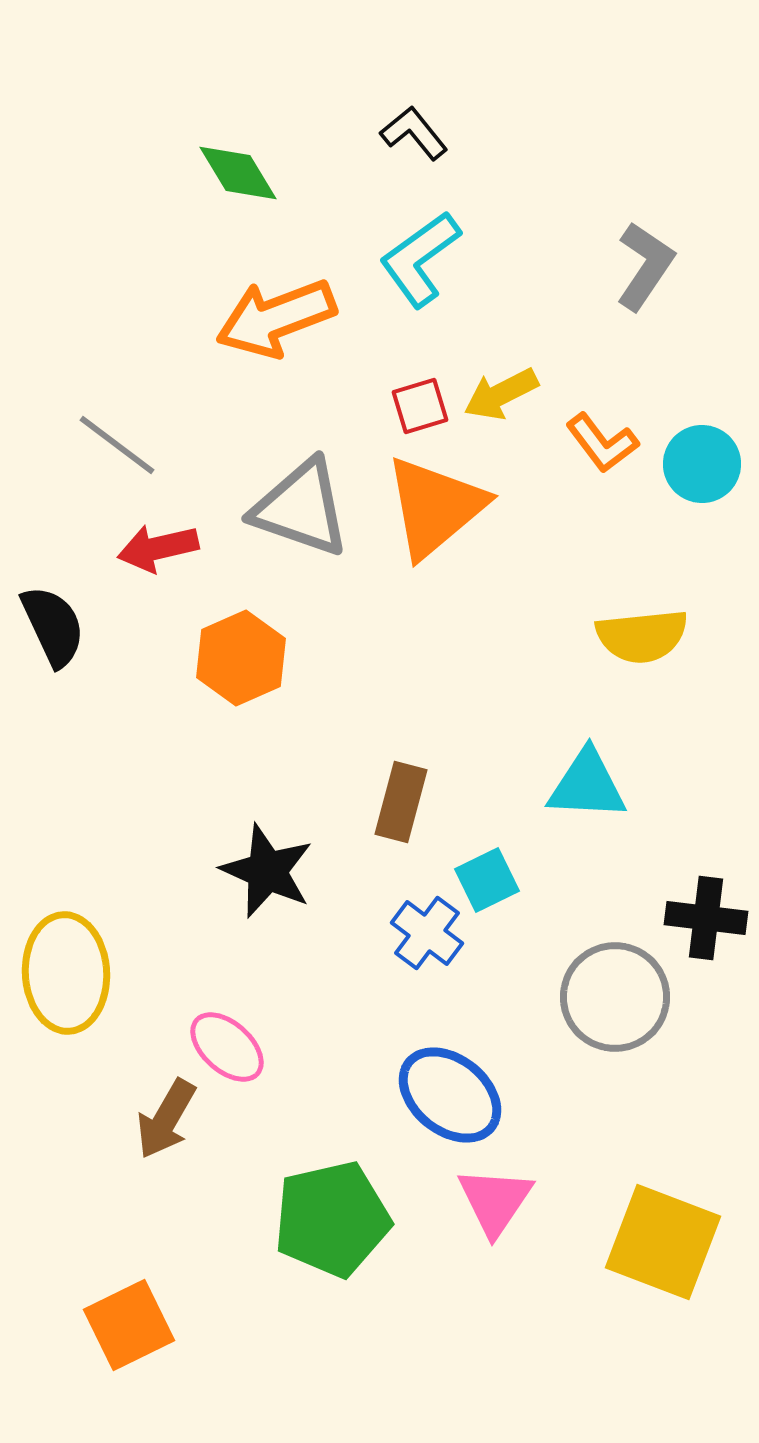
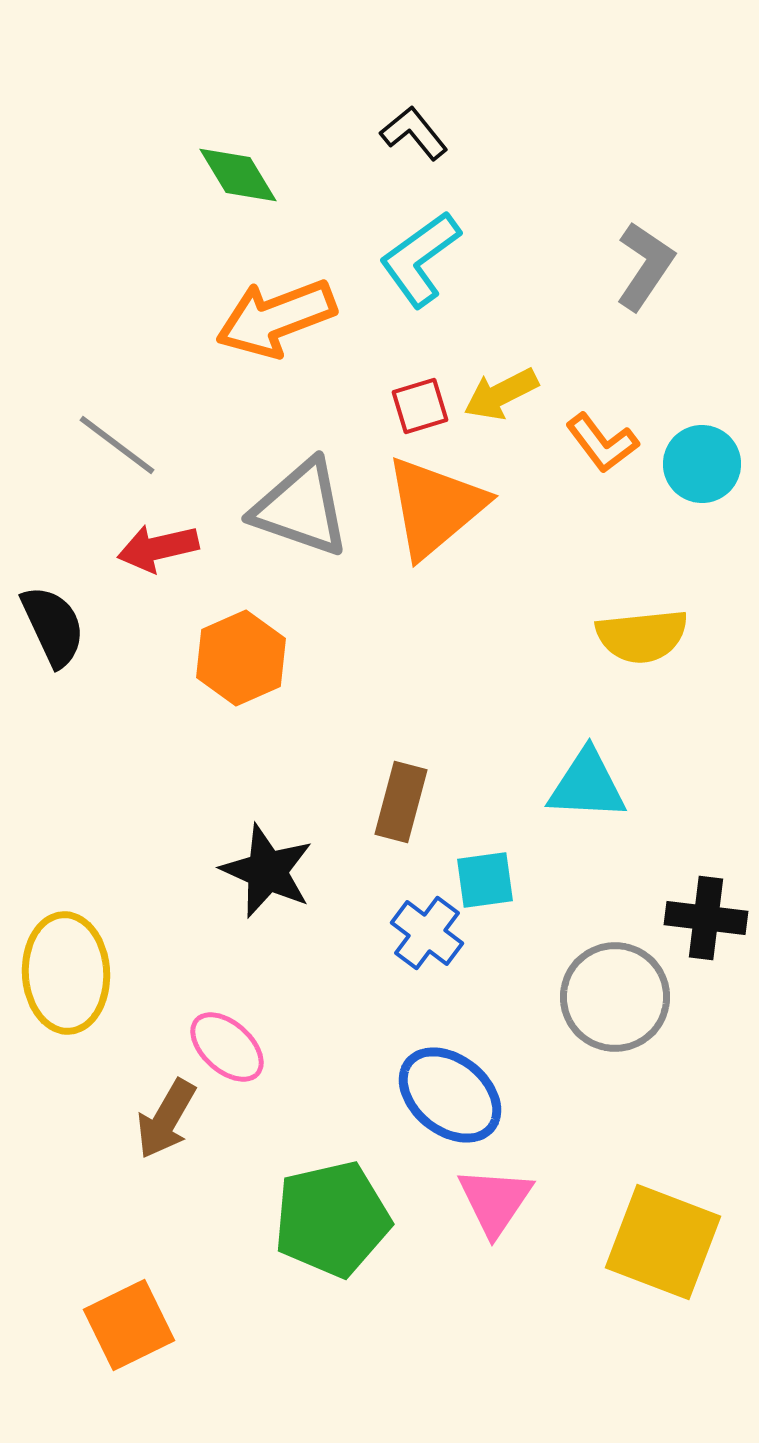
green diamond: moved 2 px down
cyan square: moved 2 px left; rotated 18 degrees clockwise
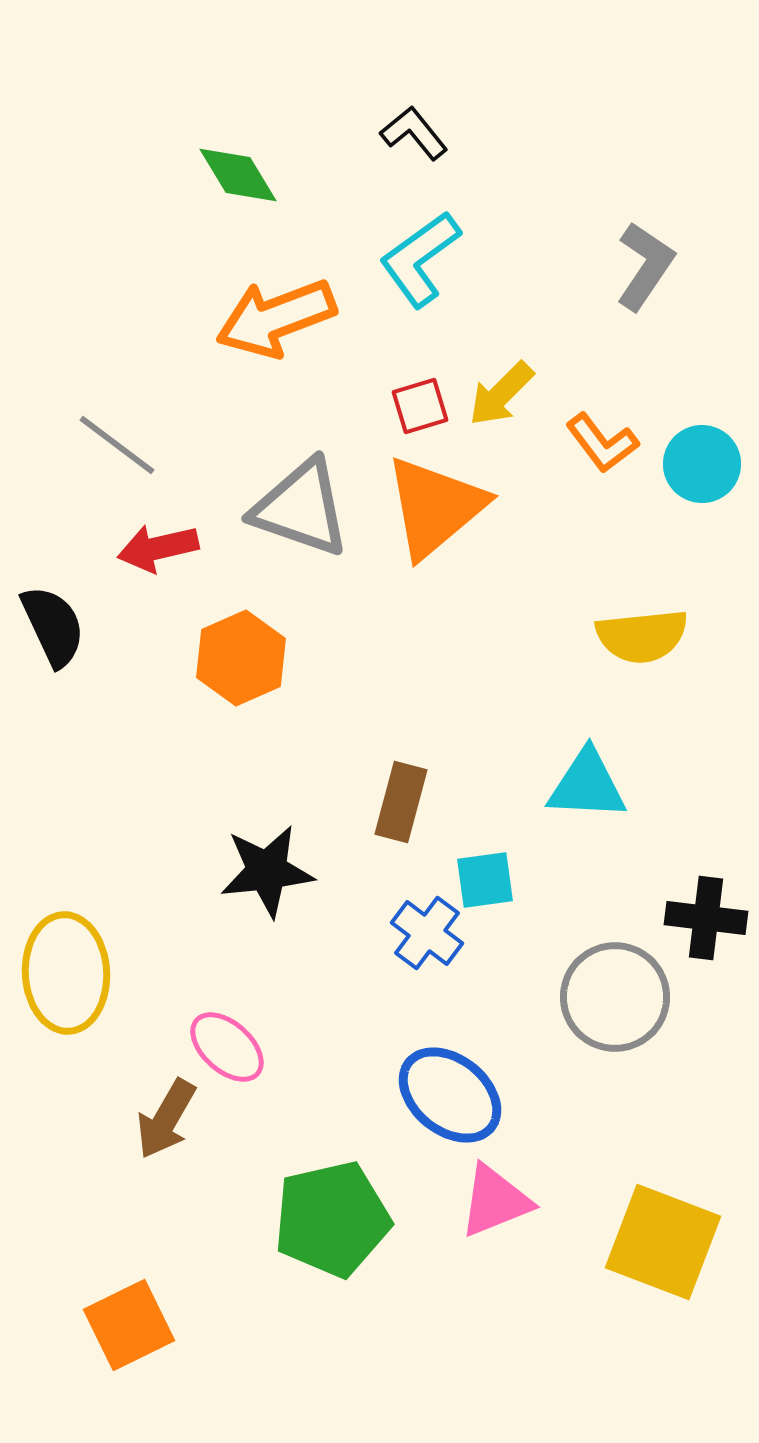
yellow arrow: rotated 18 degrees counterclockwise
black star: rotated 30 degrees counterclockwise
pink triangle: rotated 34 degrees clockwise
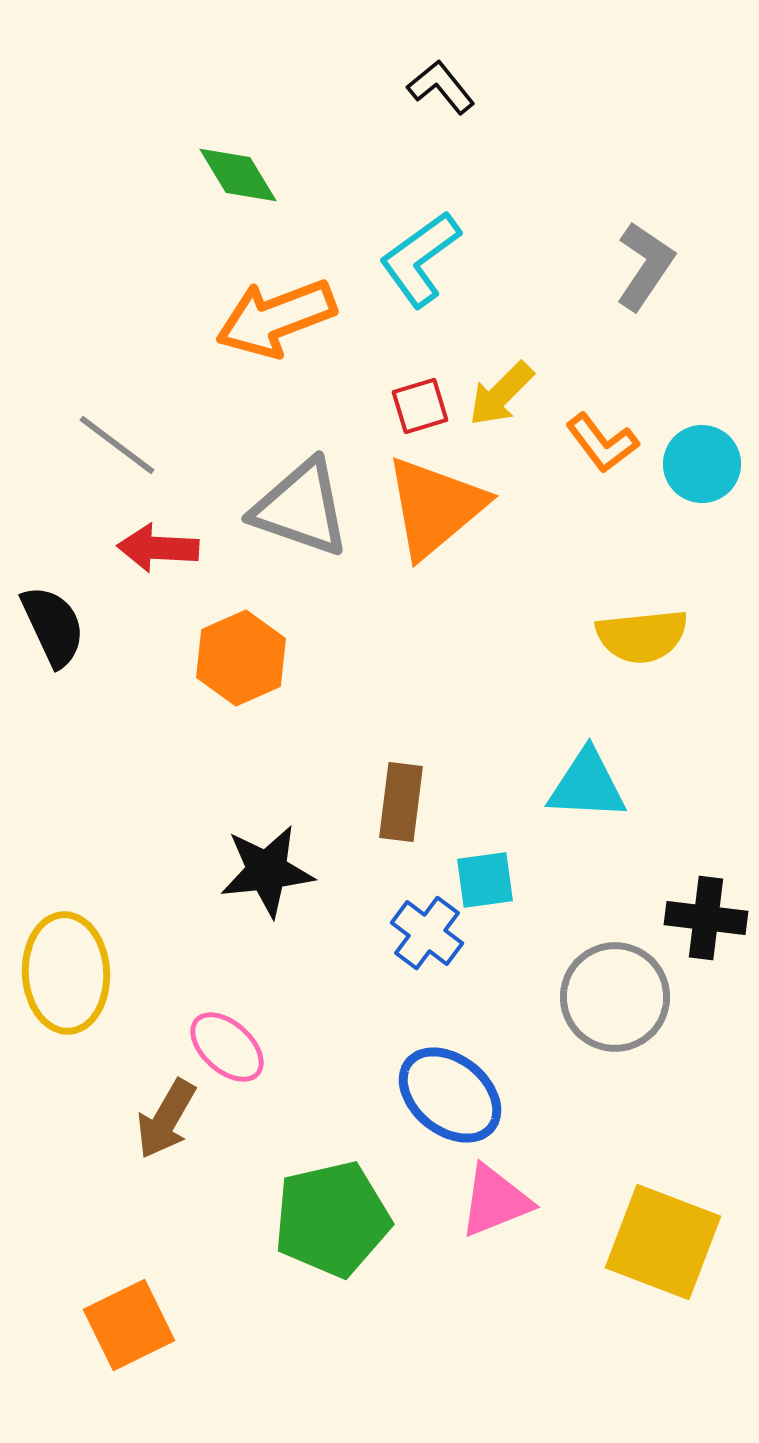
black L-shape: moved 27 px right, 46 px up
red arrow: rotated 16 degrees clockwise
brown rectangle: rotated 8 degrees counterclockwise
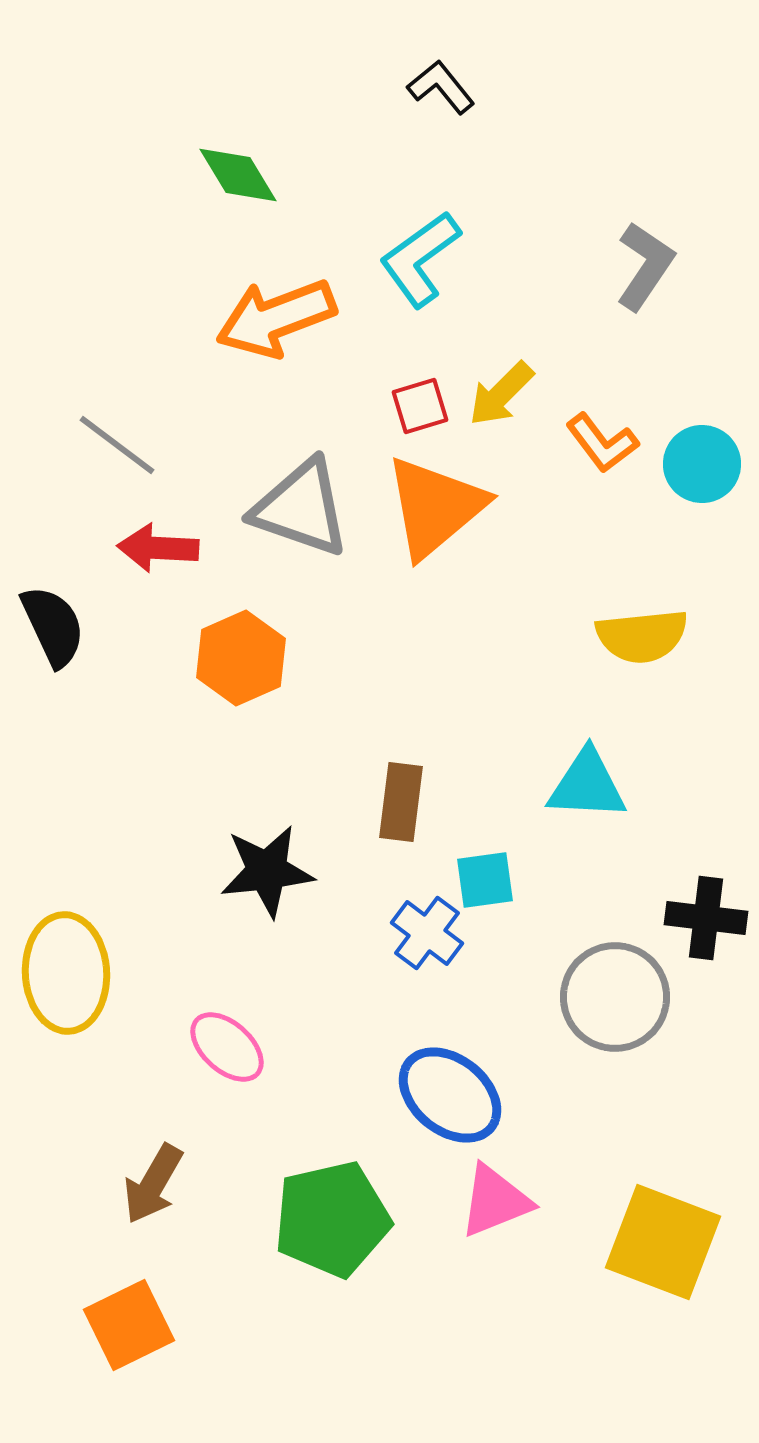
brown arrow: moved 13 px left, 65 px down
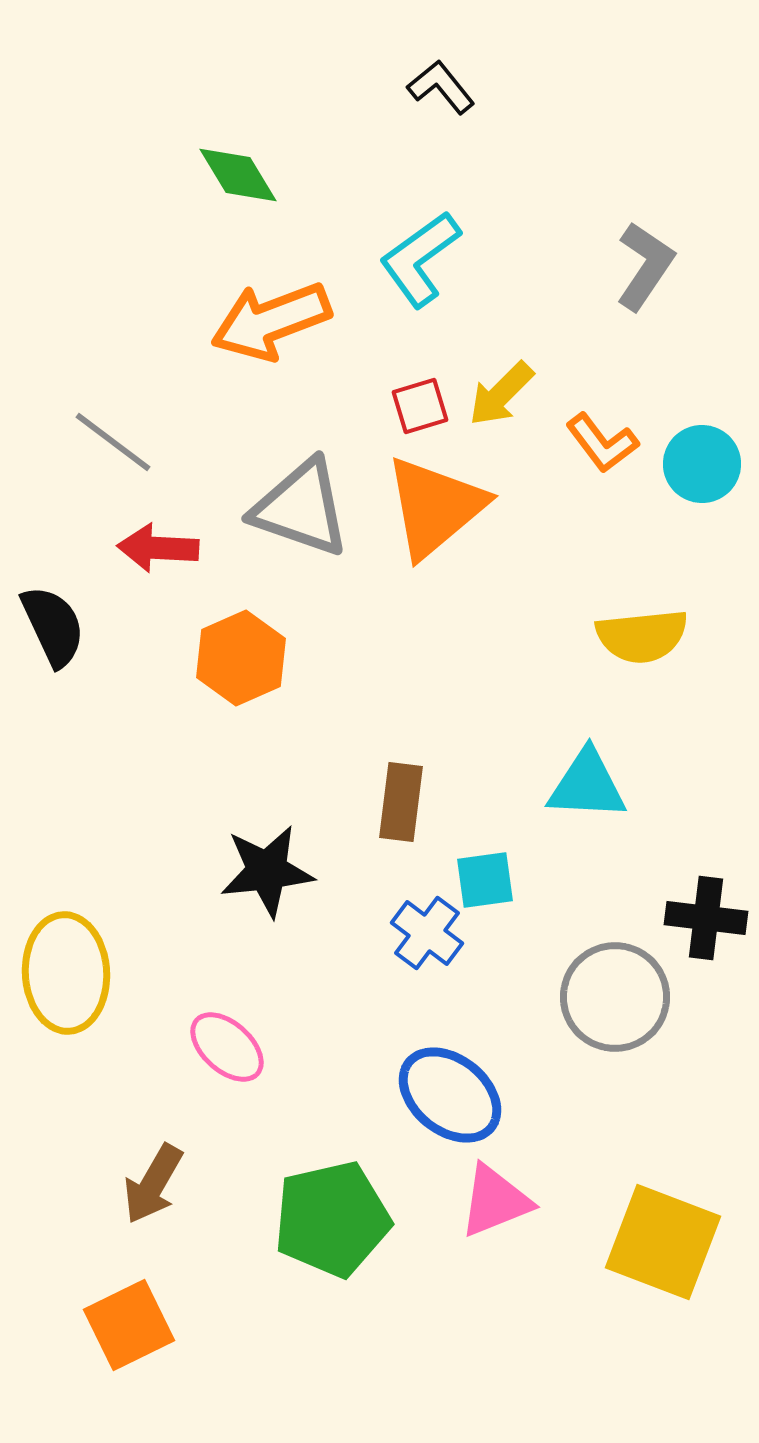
orange arrow: moved 5 px left, 3 px down
gray line: moved 4 px left, 3 px up
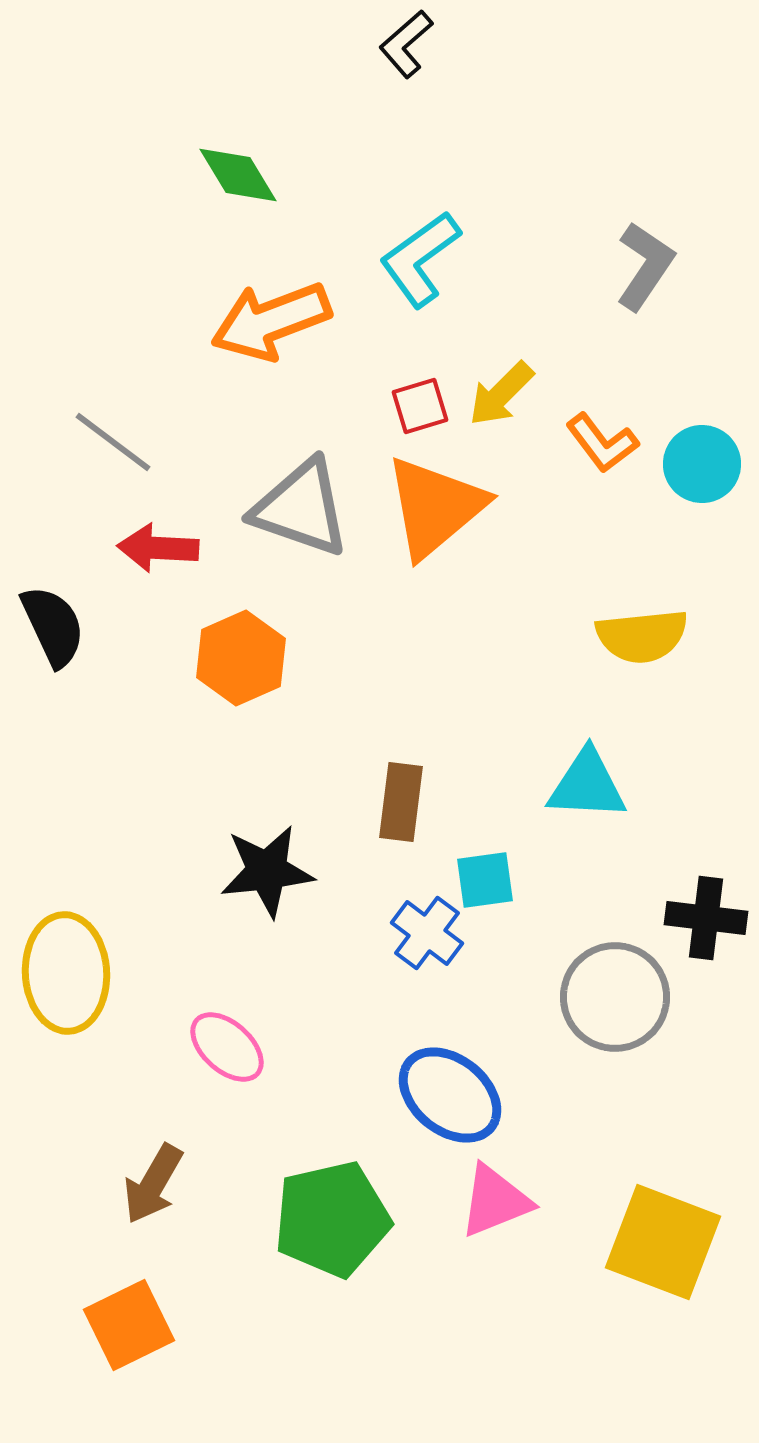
black L-shape: moved 35 px left, 43 px up; rotated 92 degrees counterclockwise
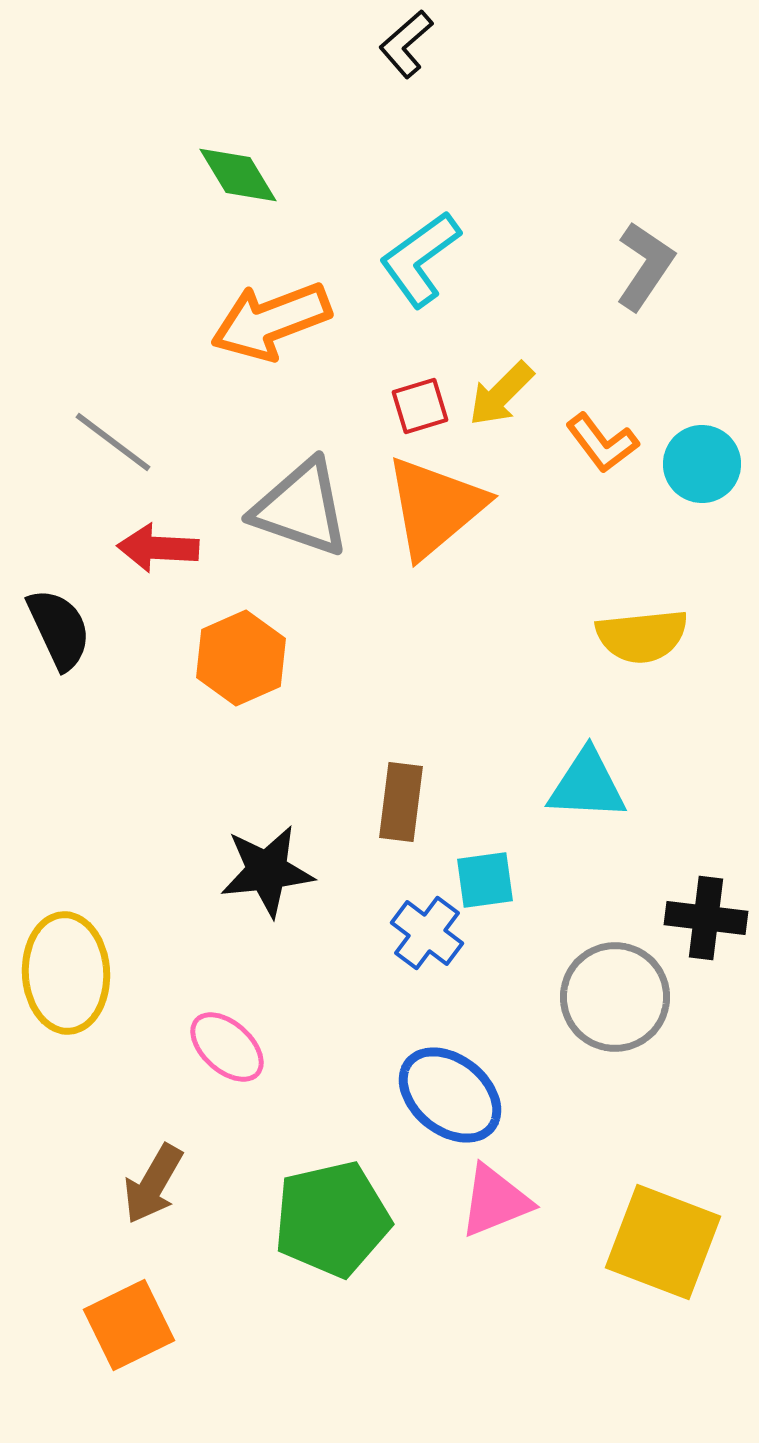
black semicircle: moved 6 px right, 3 px down
